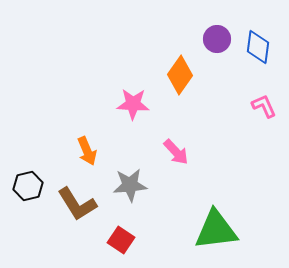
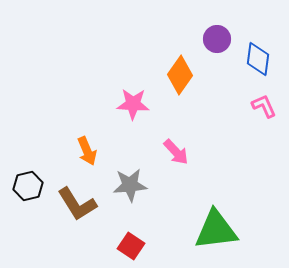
blue diamond: moved 12 px down
red square: moved 10 px right, 6 px down
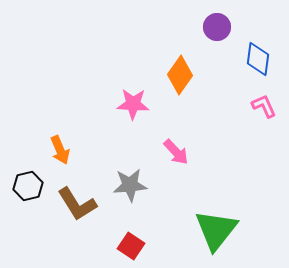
purple circle: moved 12 px up
orange arrow: moved 27 px left, 1 px up
green triangle: rotated 45 degrees counterclockwise
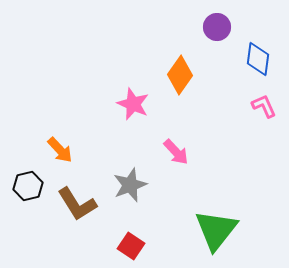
pink star: rotated 20 degrees clockwise
orange arrow: rotated 20 degrees counterclockwise
gray star: rotated 16 degrees counterclockwise
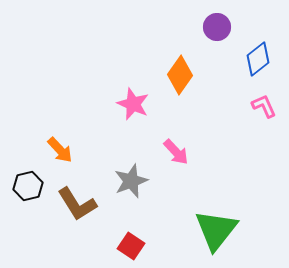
blue diamond: rotated 44 degrees clockwise
gray star: moved 1 px right, 4 px up
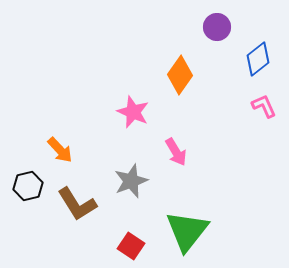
pink star: moved 8 px down
pink arrow: rotated 12 degrees clockwise
green triangle: moved 29 px left, 1 px down
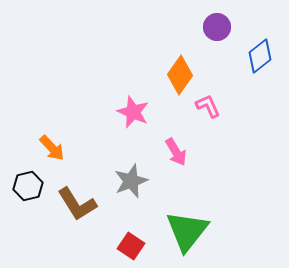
blue diamond: moved 2 px right, 3 px up
pink L-shape: moved 56 px left
orange arrow: moved 8 px left, 2 px up
